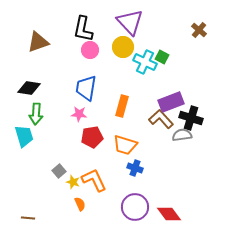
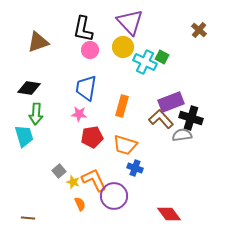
purple circle: moved 21 px left, 11 px up
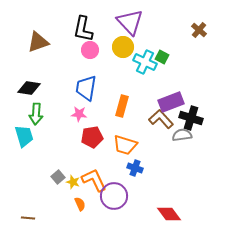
gray square: moved 1 px left, 6 px down
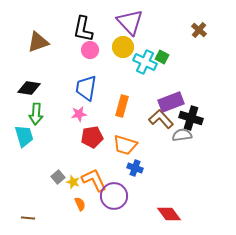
pink star: rotated 14 degrees counterclockwise
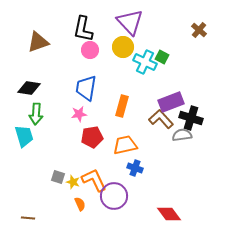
orange trapezoid: rotated 150 degrees clockwise
gray square: rotated 32 degrees counterclockwise
